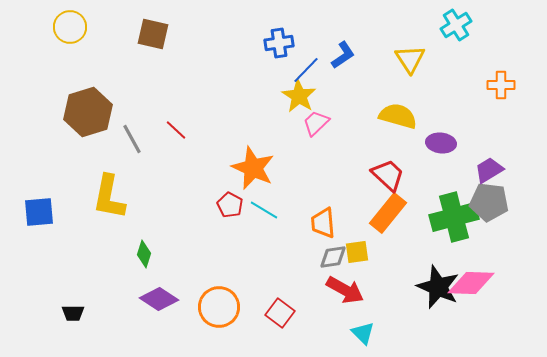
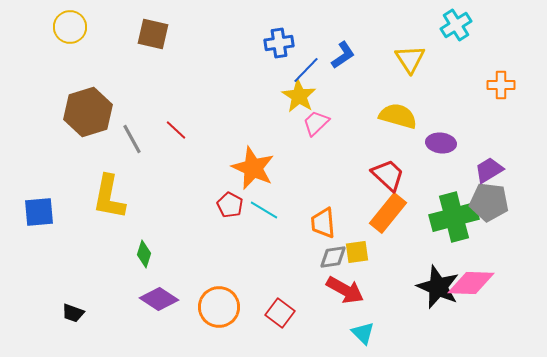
black trapezoid: rotated 20 degrees clockwise
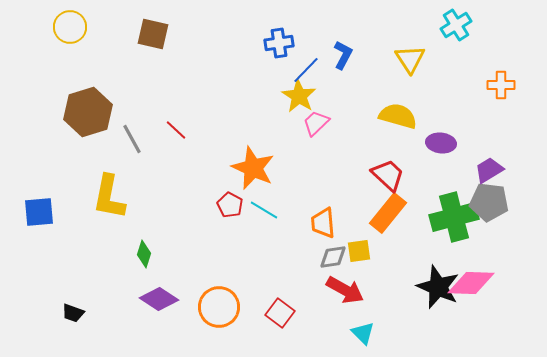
blue L-shape: rotated 28 degrees counterclockwise
yellow square: moved 2 px right, 1 px up
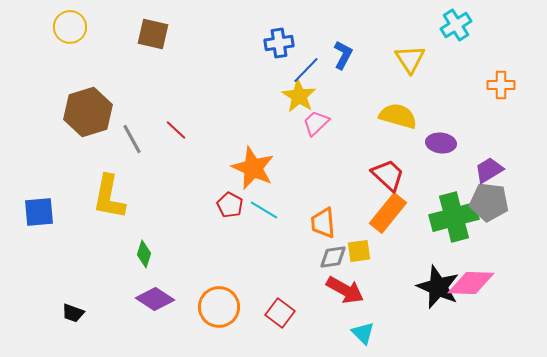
purple diamond: moved 4 px left
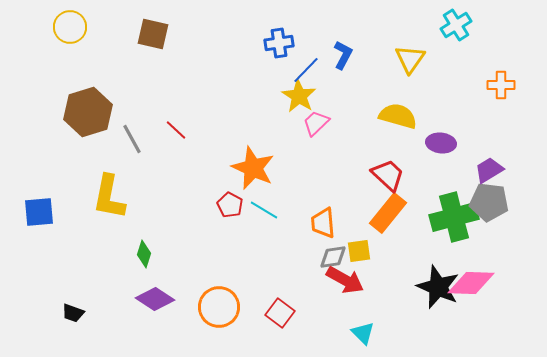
yellow triangle: rotated 8 degrees clockwise
red arrow: moved 10 px up
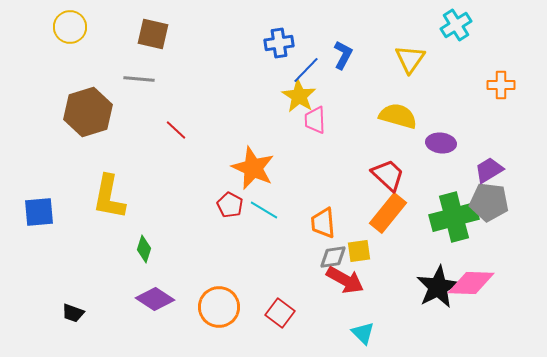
pink trapezoid: moved 1 px left, 3 px up; rotated 48 degrees counterclockwise
gray line: moved 7 px right, 60 px up; rotated 56 degrees counterclockwise
green diamond: moved 5 px up
black star: rotated 21 degrees clockwise
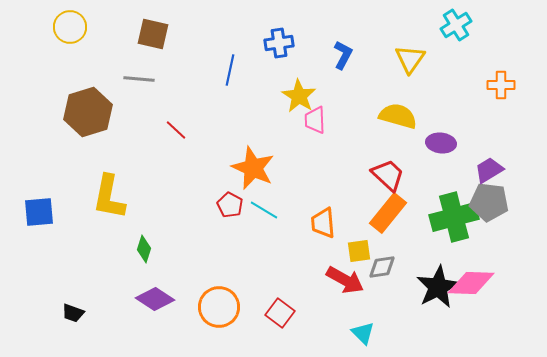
blue line: moved 76 px left; rotated 32 degrees counterclockwise
gray diamond: moved 49 px right, 10 px down
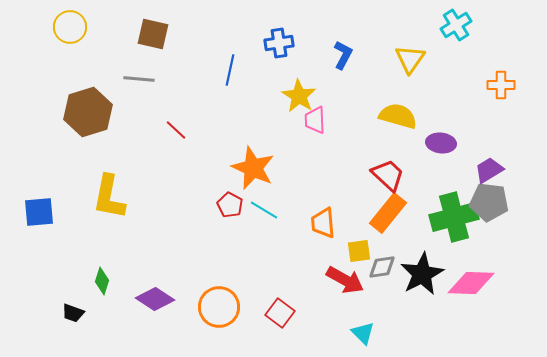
green diamond: moved 42 px left, 32 px down
black star: moved 16 px left, 13 px up
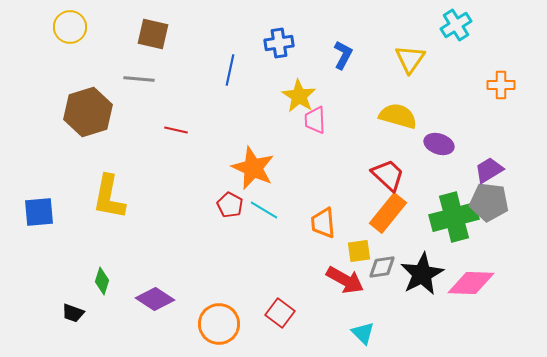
red line: rotated 30 degrees counterclockwise
purple ellipse: moved 2 px left, 1 px down; rotated 12 degrees clockwise
orange circle: moved 17 px down
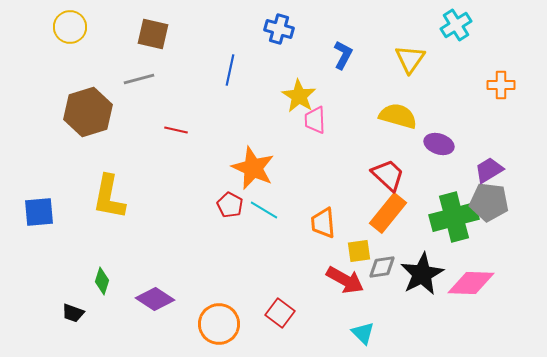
blue cross: moved 14 px up; rotated 24 degrees clockwise
gray line: rotated 20 degrees counterclockwise
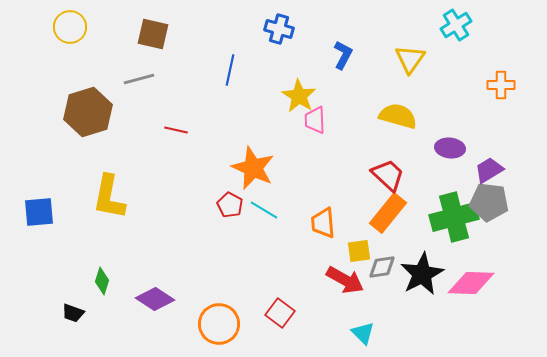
purple ellipse: moved 11 px right, 4 px down; rotated 12 degrees counterclockwise
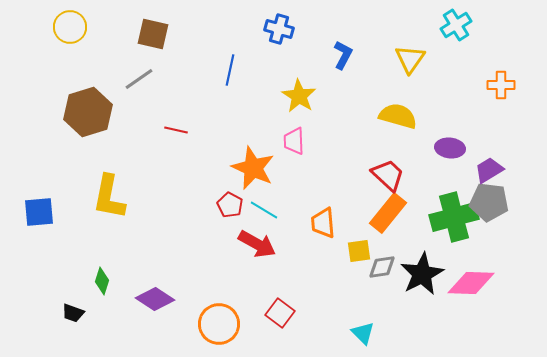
gray line: rotated 20 degrees counterclockwise
pink trapezoid: moved 21 px left, 21 px down
red arrow: moved 88 px left, 36 px up
